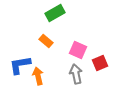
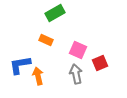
orange rectangle: moved 1 px up; rotated 16 degrees counterclockwise
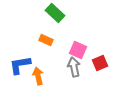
green rectangle: rotated 72 degrees clockwise
gray arrow: moved 2 px left, 7 px up
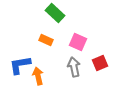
pink square: moved 8 px up
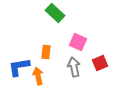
orange rectangle: moved 12 px down; rotated 72 degrees clockwise
blue L-shape: moved 1 px left, 2 px down
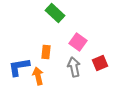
pink square: rotated 12 degrees clockwise
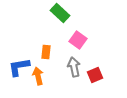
green rectangle: moved 5 px right
pink square: moved 2 px up
red square: moved 5 px left, 12 px down
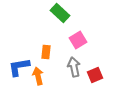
pink square: rotated 24 degrees clockwise
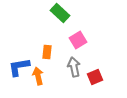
orange rectangle: moved 1 px right
red square: moved 2 px down
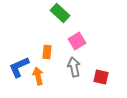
pink square: moved 1 px left, 1 px down
blue L-shape: rotated 15 degrees counterclockwise
red square: moved 6 px right; rotated 35 degrees clockwise
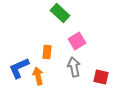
blue L-shape: moved 1 px down
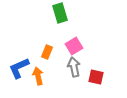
green rectangle: rotated 30 degrees clockwise
pink square: moved 3 px left, 5 px down
orange rectangle: rotated 16 degrees clockwise
red square: moved 5 px left
